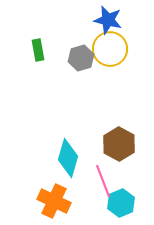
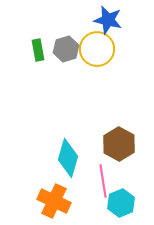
yellow circle: moved 13 px left
gray hexagon: moved 15 px left, 9 px up
pink line: rotated 12 degrees clockwise
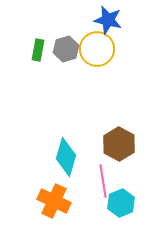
green rectangle: rotated 20 degrees clockwise
cyan diamond: moved 2 px left, 1 px up
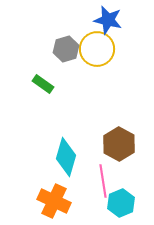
green rectangle: moved 5 px right, 34 px down; rotated 65 degrees counterclockwise
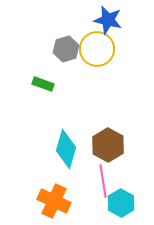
green rectangle: rotated 15 degrees counterclockwise
brown hexagon: moved 11 px left, 1 px down
cyan diamond: moved 8 px up
cyan hexagon: rotated 8 degrees counterclockwise
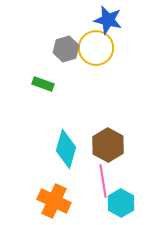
yellow circle: moved 1 px left, 1 px up
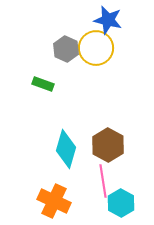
gray hexagon: rotated 20 degrees counterclockwise
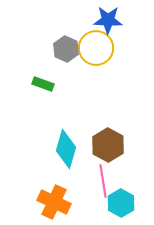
blue star: rotated 12 degrees counterclockwise
orange cross: moved 1 px down
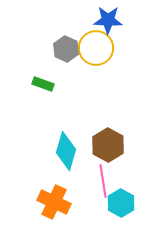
cyan diamond: moved 2 px down
